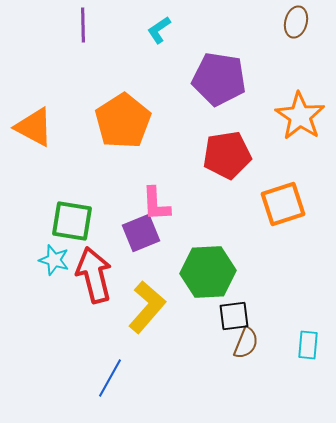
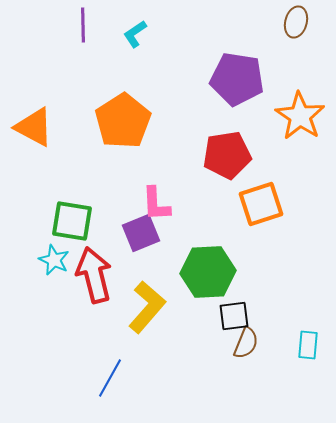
cyan L-shape: moved 24 px left, 4 px down
purple pentagon: moved 18 px right
orange square: moved 22 px left
cyan star: rotated 8 degrees clockwise
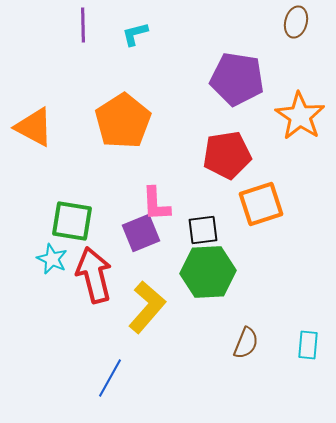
cyan L-shape: rotated 20 degrees clockwise
cyan star: moved 2 px left, 1 px up
black square: moved 31 px left, 86 px up
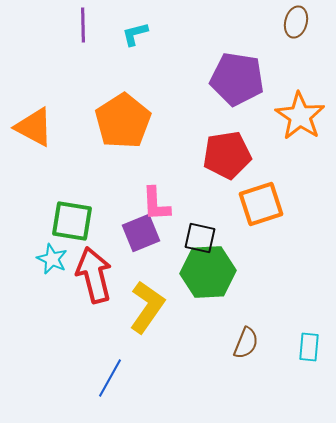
black square: moved 3 px left, 8 px down; rotated 20 degrees clockwise
yellow L-shape: rotated 6 degrees counterclockwise
cyan rectangle: moved 1 px right, 2 px down
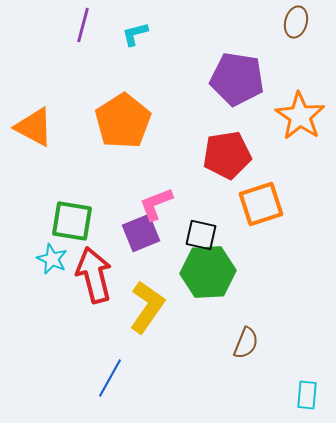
purple line: rotated 16 degrees clockwise
pink L-shape: rotated 72 degrees clockwise
black square: moved 1 px right, 3 px up
cyan rectangle: moved 2 px left, 48 px down
